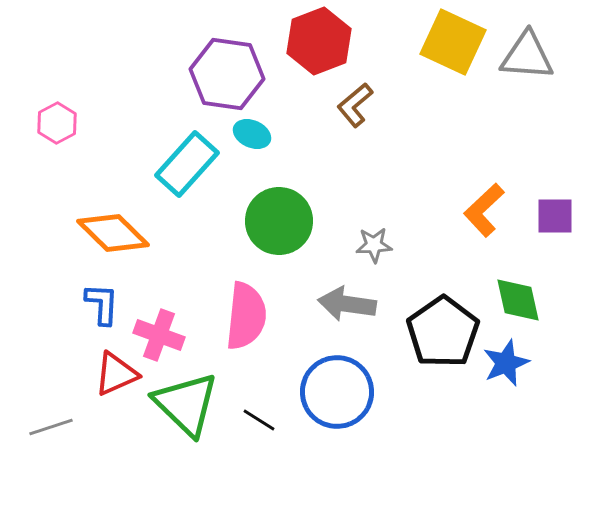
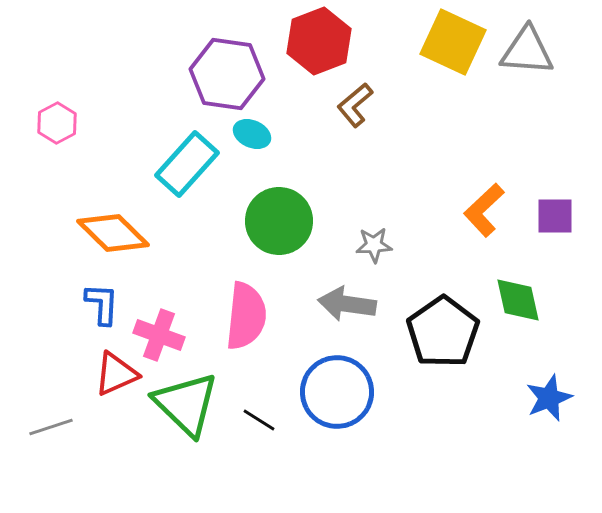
gray triangle: moved 5 px up
blue star: moved 43 px right, 35 px down
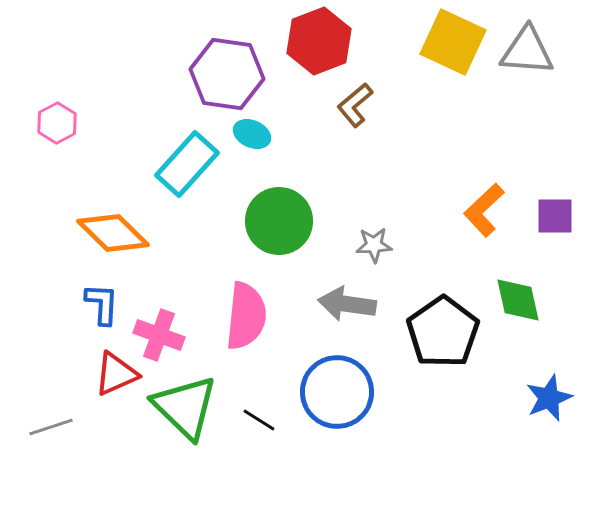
green triangle: moved 1 px left, 3 px down
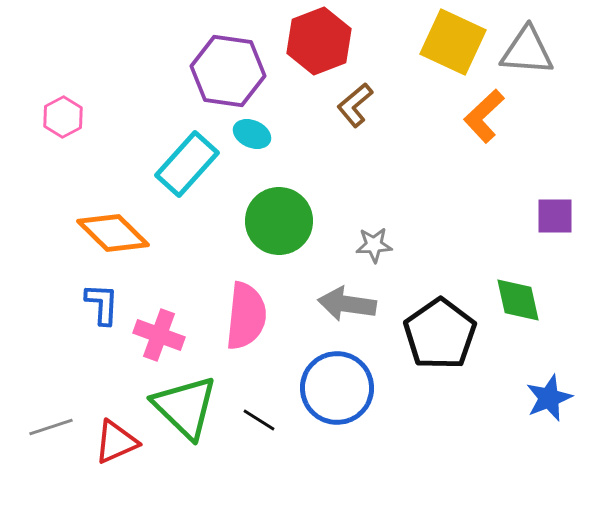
purple hexagon: moved 1 px right, 3 px up
pink hexagon: moved 6 px right, 6 px up
orange L-shape: moved 94 px up
black pentagon: moved 3 px left, 2 px down
red triangle: moved 68 px down
blue circle: moved 4 px up
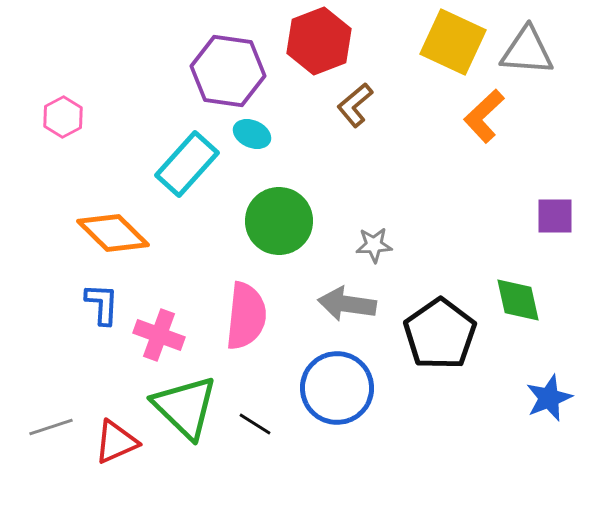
black line: moved 4 px left, 4 px down
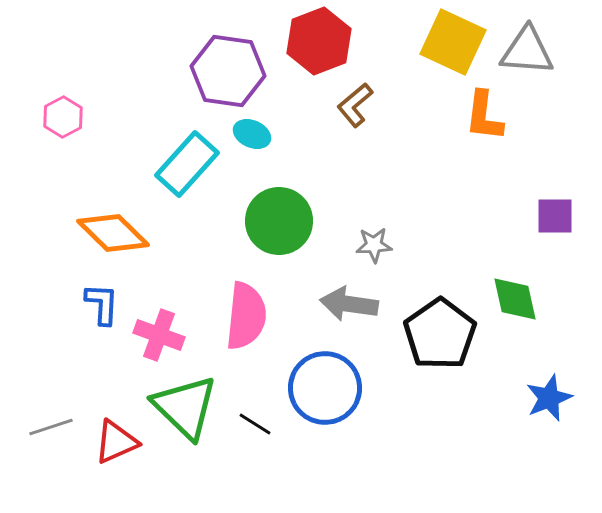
orange L-shape: rotated 40 degrees counterclockwise
green diamond: moved 3 px left, 1 px up
gray arrow: moved 2 px right
blue circle: moved 12 px left
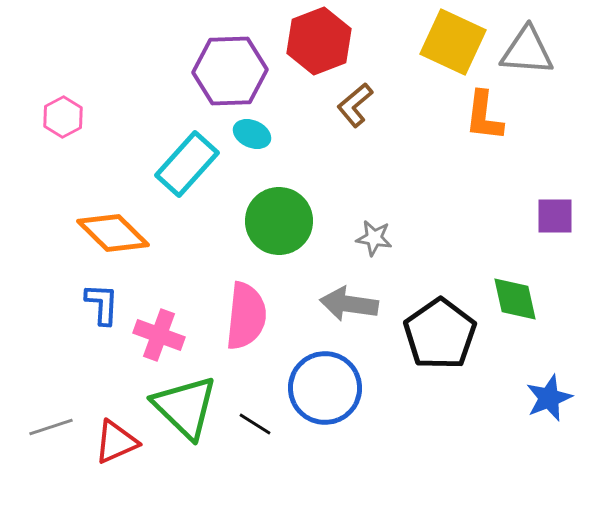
purple hexagon: moved 2 px right; rotated 10 degrees counterclockwise
gray star: moved 7 px up; rotated 12 degrees clockwise
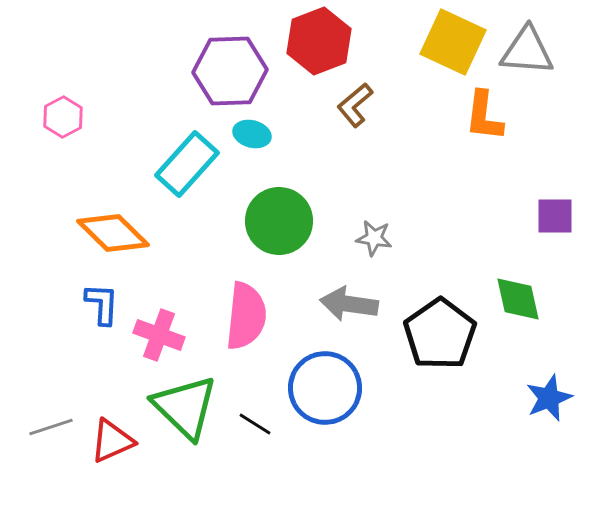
cyan ellipse: rotated 9 degrees counterclockwise
green diamond: moved 3 px right
red triangle: moved 4 px left, 1 px up
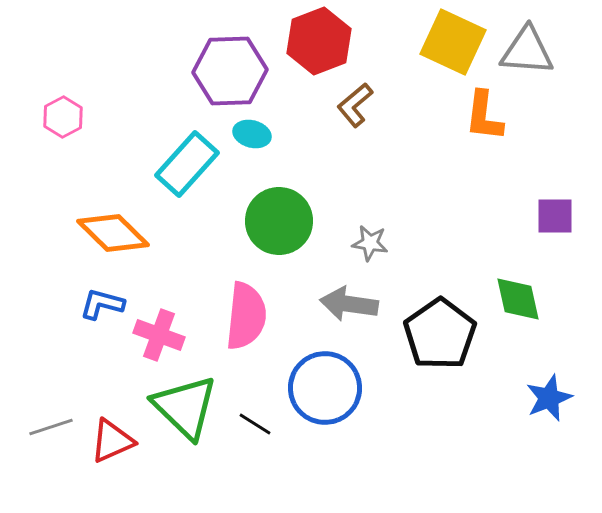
gray star: moved 4 px left, 5 px down
blue L-shape: rotated 78 degrees counterclockwise
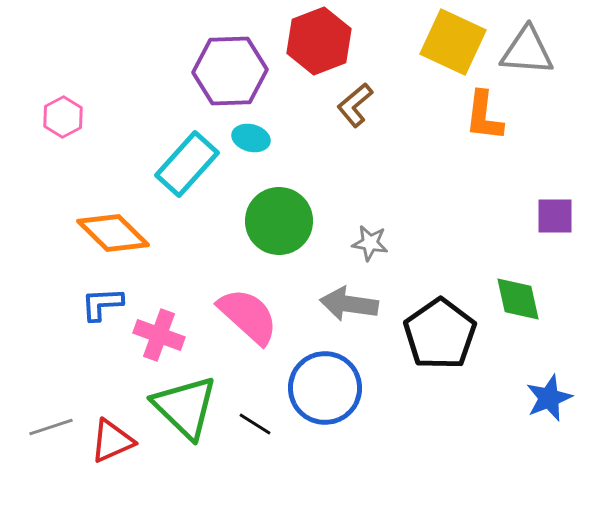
cyan ellipse: moved 1 px left, 4 px down
blue L-shape: rotated 18 degrees counterclockwise
pink semicircle: moved 2 px right; rotated 54 degrees counterclockwise
